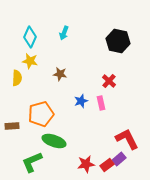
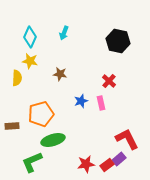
green ellipse: moved 1 px left, 1 px up; rotated 35 degrees counterclockwise
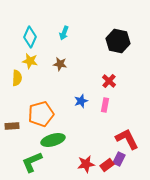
brown star: moved 10 px up
pink rectangle: moved 4 px right, 2 px down; rotated 24 degrees clockwise
purple rectangle: rotated 24 degrees counterclockwise
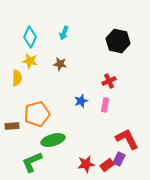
red cross: rotated 24 degrees clockwise
orange pentagon: moved 4 px left
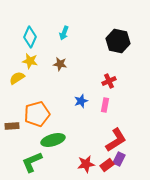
yellow semicircle: rotated 126 degrees counterclockwise
red L-shape: moved 11 px left, 1 px down; rotated 85 degrees clockwise
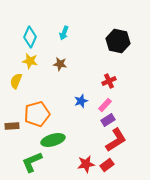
yellow semicircle: moved 1 px left, 3 px down; rotated 35 degrees counterclockwise
pink rectangle: rotated 32 degrees clockwise
purple rectangle: moved 11 px left, 39 px up; rotated 32 degrees clockwise
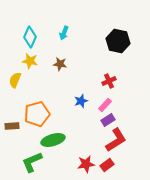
yellow semicircle: moved 1 px left, 1 px up
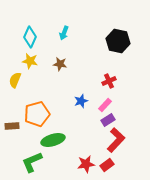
red L-shape: rotated 15 degrees counterclockwise
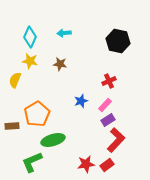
cyan arrow: rotated 64 degrees clockwise
orange pentagon: rotated 15 degrees counterclockwise
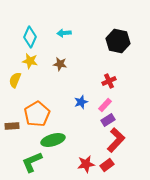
blue star: moved 1 px down
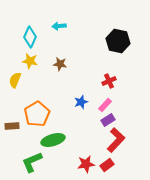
cyan arrow: moved 5 px left, 7 px up
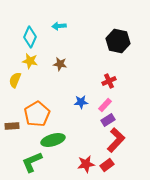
blue star: rotated 16 degrees clockwise
